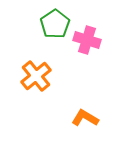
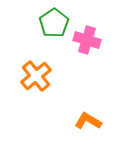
green pentagon: moved 1 px left, 1 px up
orange L-shape: moved 3 px right, 3 px down
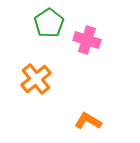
green pentagon: moved 5 px left
orange cross: moved 3 px down
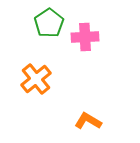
pink cross: moved 2 px left, 3 px up; rotated 20 degrees counterclockwise
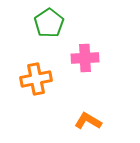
pink cross: moved 21 px down
orange cross: rotated 28 degrees clockwise
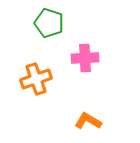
green pentagon: rotated 20 degrees counterclockwise
orange cross: rotated 8 degrees counterclockwise
